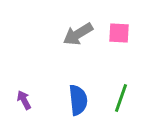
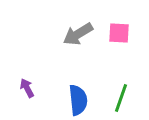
purple arrow: moved 3 px right, 12 px up
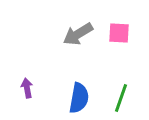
purple arrow: rotated 18 degrees clockwise
blue semicircle: moved 1 px right, 2 px up; rotated 16 degrees clockwise
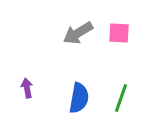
gray arrow: moved 1 px up
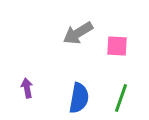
pink square: moved 2 px left, 13 px down
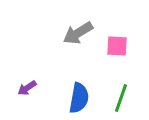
purple arrow: rotated 114 degrees counterclockwise
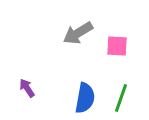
purple arrow: rotated 90 degrees clockwise
blue semicircle: moved 6 px right
